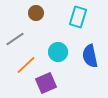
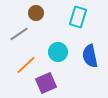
gray line: moved 4 px right, 5 px up
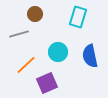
brown circle: moved 1 px left, 1 px down
gray line: rotated 18 degrees clockwise
purple square: moved 1 px right
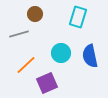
cyan circle: moved 3 px right, 1 px down
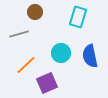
brown circle: moved 2 px up
